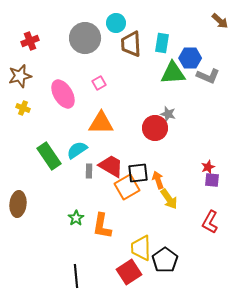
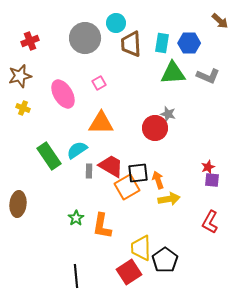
blue hexagon: moved 1 px left, 15 px up
yellow arrow: rotated 65 degrees counterclockwise
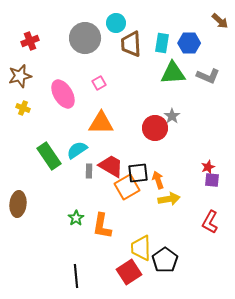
gray star: moved 4 px right, 2 px down; rotated 21 degrees clockwise
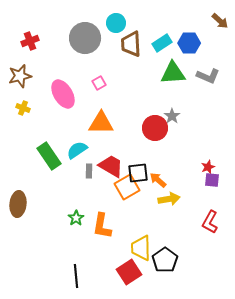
cyan rectangle: rotated 48 degrees clockwise
orange arrow: rotated 30 degrees counterclockwise
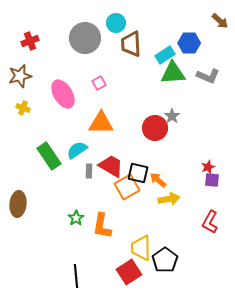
cyan rectangle: moved 3 px right, 12 px down
black square: rotated 20 degrees clockwise
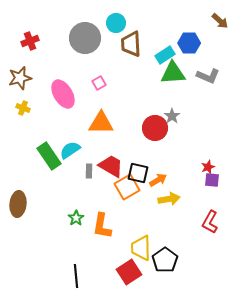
brown star: moved 2 px down
cyan semicircle: moved 7 px left
orange arrow: rotated 108 degrees clockwise
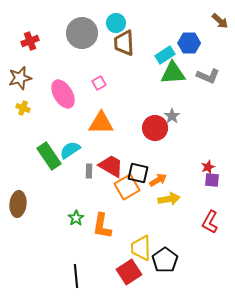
gray circle: moved 3 px left, 5 px up
brown trapezoid: moved 7 px left, 1 px up
